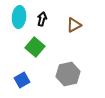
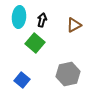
black arrow: moved 1 px down
green square: moved 4 px up
blue square: rotated 21 degrees counterclockwise
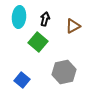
black arrow: moved 3 px right, 1 px up
brown triangle: moved 1 px left, 1 px down
green square: moved 3 px right, 1 px up
gray hexagon: moved 4 px left, 2 px up
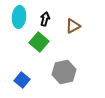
green square: moved 1 px right
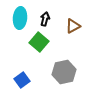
cyan ellipse: moved 1 px right, 1 px down
blue square: rotated 14 degrees clockwise
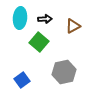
black arrow: rotated 72 degrees clockwise
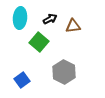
black arrow: moved 5 px right; rotated 24 degrees counterclockwise
brown triangle: rotated 21 degrees clockwise
gray hexagon: rotated 20 degrees counterclockwise
